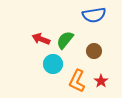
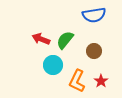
cyan circle: moved 1 px down
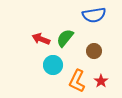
green semicircle: moved 2 px up
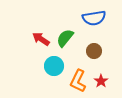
blue semicircle: moved 3 px down
red arrow: rotated 12 degrees clockwise
cyan circle: moved 1 px right, 1 px down
orange L-shape: moved 1 px right
